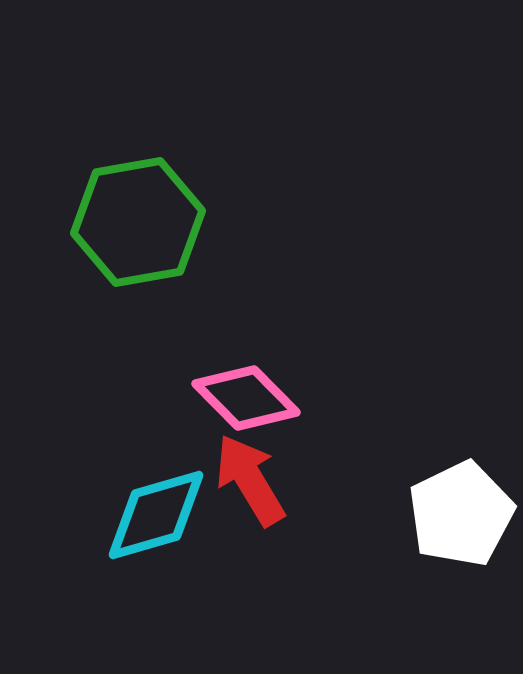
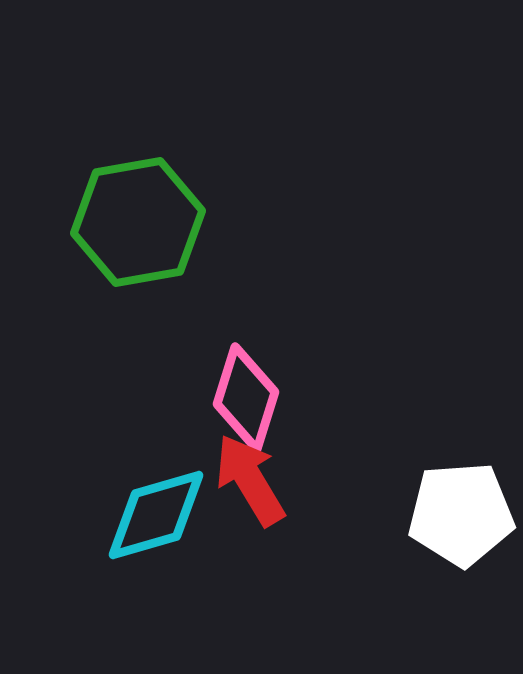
pink diamond: rotated 62 degrees clockwise
white pentagon: rotated 22 degrees clockwise
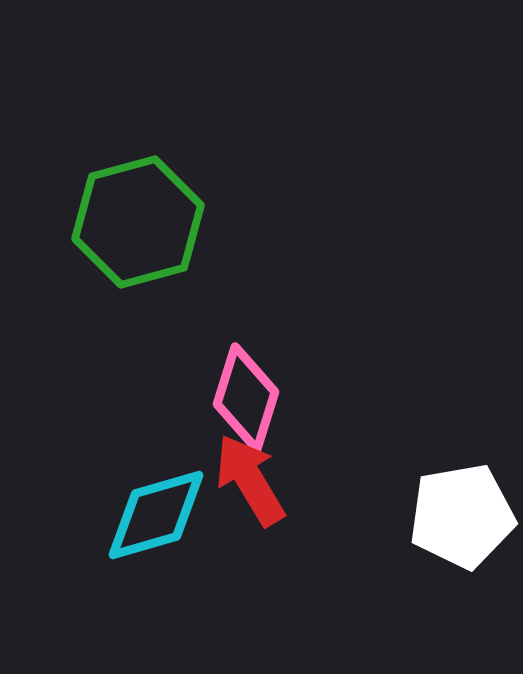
green hexagon: rotated 5 degrees counterclockwise
white pentagon: moved 1 px right, 2 px down; rotated 6 degrees counterclockwise
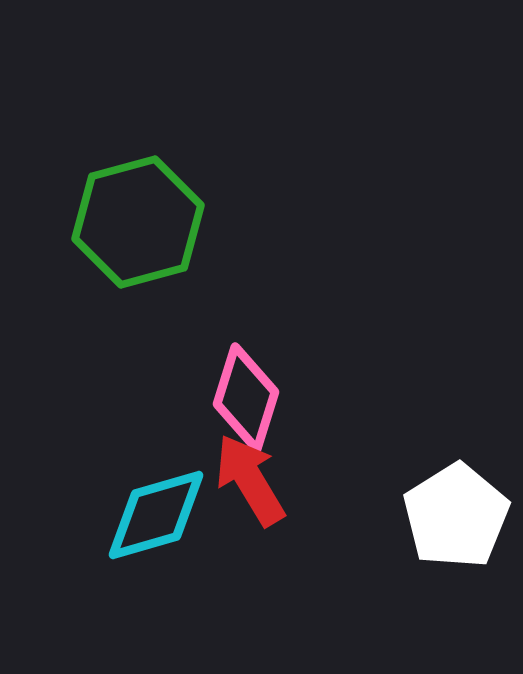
white pentagon: moved 6 px left; rotated 22 degrees counterclockwise
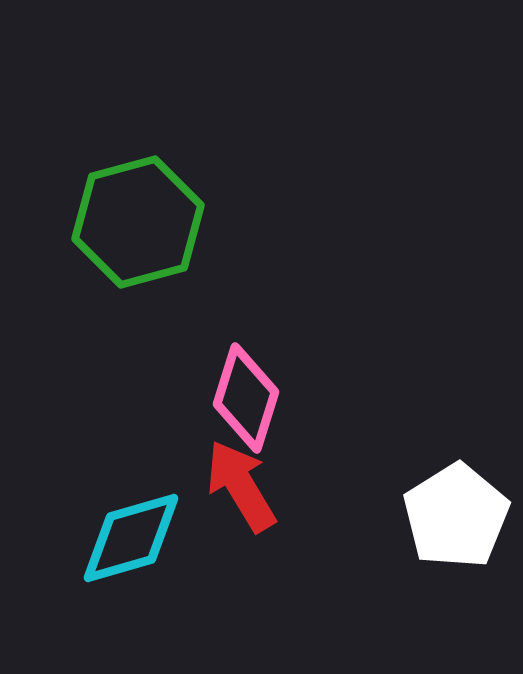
red arrow: moved 9 px left, 6 px down
cyan diamond: moved 25 px left, 23 px down
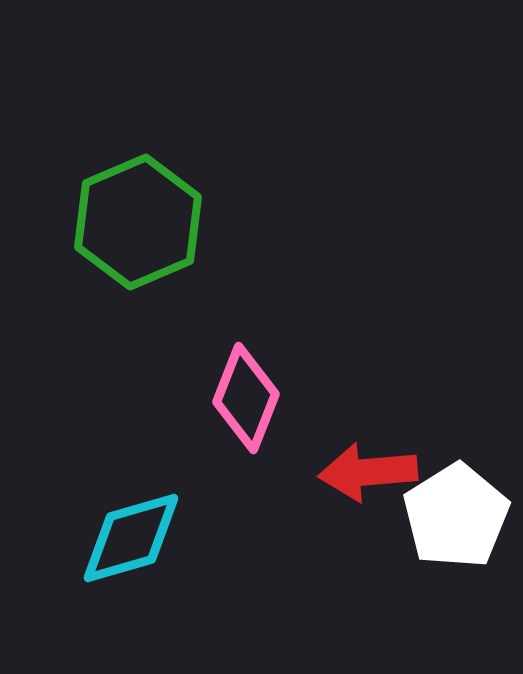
green hexagon: rotated 8 degrees counterclockwise
pink diamond: rotated 4 degrees clockwise
red arrow: moved 127 px right, 14 px up; rotated 64 degrees counterclockwise
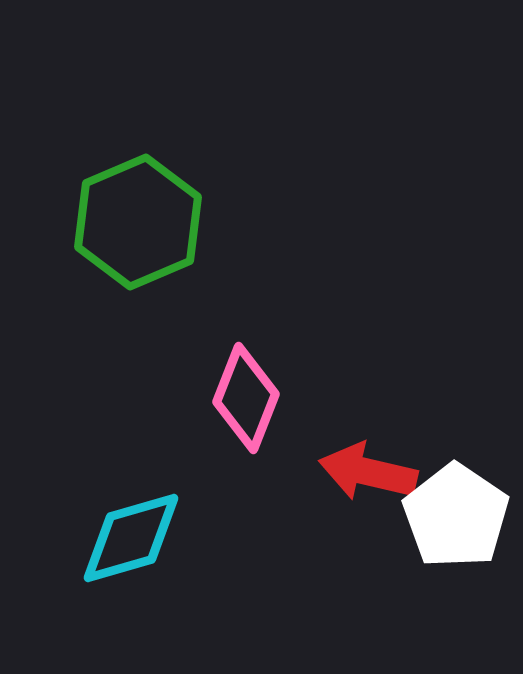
red arrow: rotated 18 degrees clockwise
white pentagon: rotated 6 degrees counterclockwise
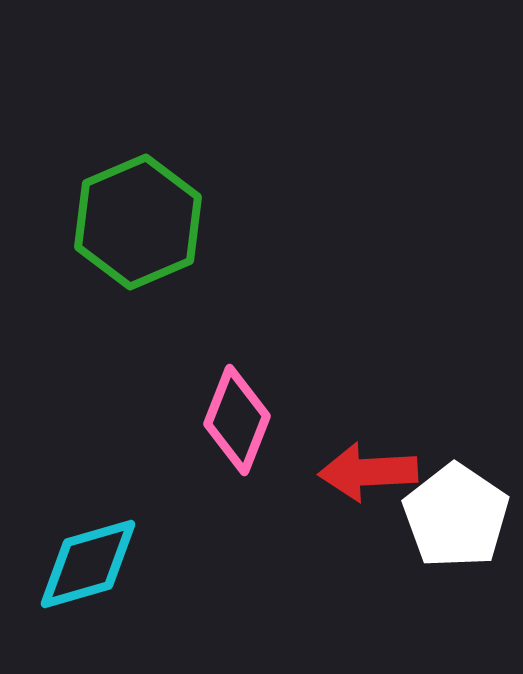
pink diamond: moved 9 px left, 22 px down
red arrow: rotated 16 degrees counterclockwise
cyan diamond: moved 43 px left, 26 px down
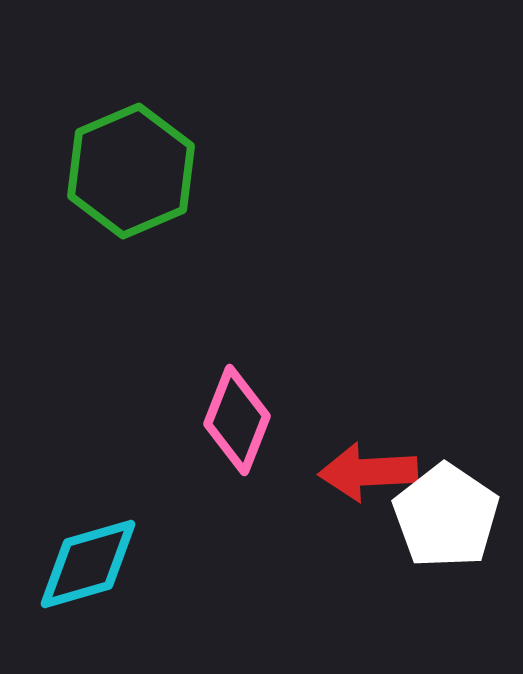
green hexagon: moved 7 px left, 51 px up
white pentagon: moved 10 px left
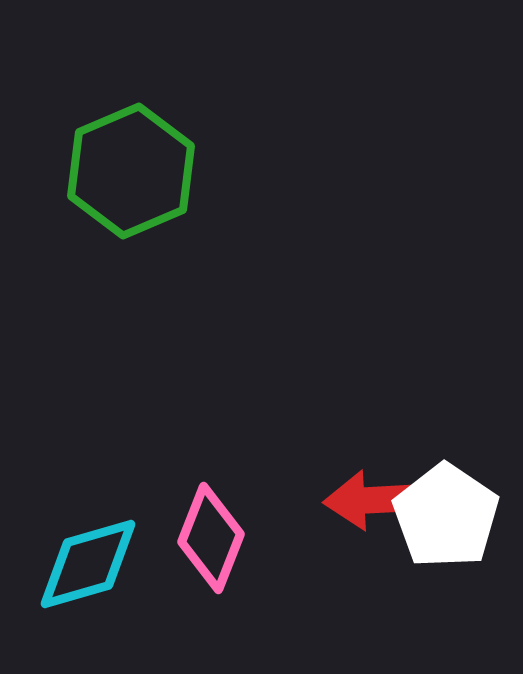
pink diamond: moved 26 px left, 118 px down
red arrow: moved 5 px right, 28 px down
